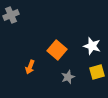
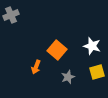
orange arrow: moved 6 px right
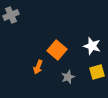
orange arrow: moved 2 px right
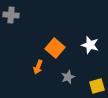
gray cross: rotated 28 degrees clockwise
white star: moved 2 px left, 1 px up
orange square: moved 2 px left, 2 px up
yellow square: moved 14 px down
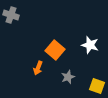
gray cross: rotated 14 degrees clockwise
orange square: moved 2 px down
orange arrow: moved 1 px down
yellow square: rotated 35 degrees clockwise
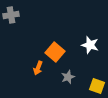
gray cross: rotated 28 degrees counterclockwise
orange square: moved 2 px down
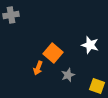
orange square: moved 2 px left, 1 px down
gray star: moved 2 px up
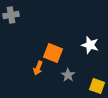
orange square: rotated 18 degrees counterclockwise
gray star: rotated 16 degrees counterclockwise
